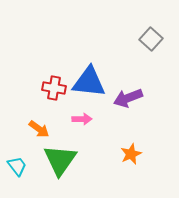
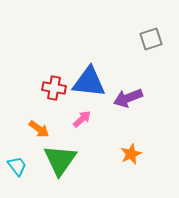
gray square: rotated 30 degrees clockwise
pink arrow: rotated 42 degrees counterclockwise
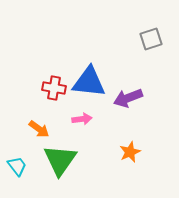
pink arrow: rotated 36 degrees clockwise
orange star: moved 1 px left, 2 px up
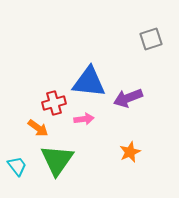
red cross: moved 15 px down; rotated 25 degrees counterclockwise
pink arrow: moved 2 px right
orange arrow: moved 1 px left, 1 px up
green triangle: moved 3 px left
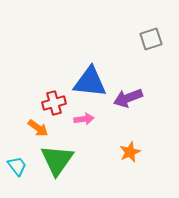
blue triangle: moved 1 px right
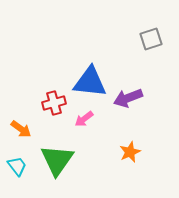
pink arrow: rotated 150 degrees clockwise
orange arrow: moved 17 px left, 1 px down
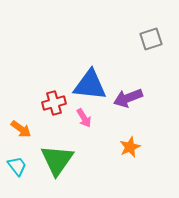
blue triangle: moved 3 px down
pink arrow: moved 1 px up; rotated 84 degrees counterclockwise
orange star: moved 5 px up
